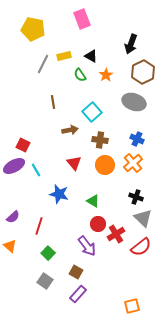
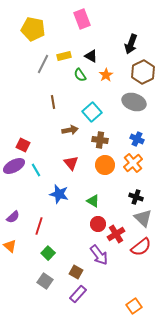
red triangle: moved 3 px left
purple arrow: moved 12 px right, 9 px down
orange square: moved 2 px right; rotated 21 degrees counterclockwise
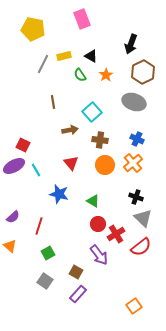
green square: rotated 16 degrees clockwise
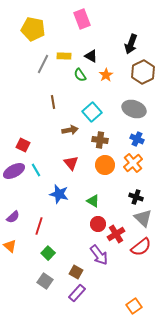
yellow rectangle: rotated 16 degrees clockwise
gray ellipse: moved 7 px down
purple ellipse: moved 5 px down
green square: rotated 16 degrees counterclockwise
purple rectangle: moved 1 px left, 1 px up
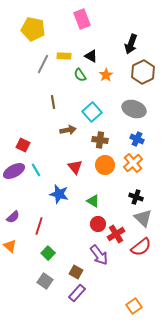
brown arrow: moved 2 px left
red triangle: moved 4 px right, 4 px down
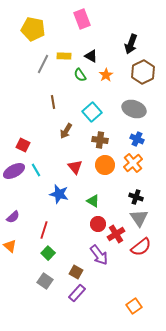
brown arrow: moved 2 px left, 1 px down; rotated 133 degrees clockwise
gray triangle: moved 4 px left; rotated 12 degrees clockwise
red line: moved 5 px right, 4 px down
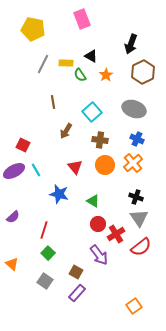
yellow rectangle: moved 2 px right, 7 px down
orange triangle: moved 2 px right, 18 px down
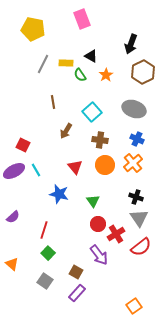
green triangle: rotated 24 degrees clockwise
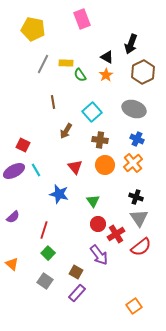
black triangle: moved 16 px right, 1 px down
